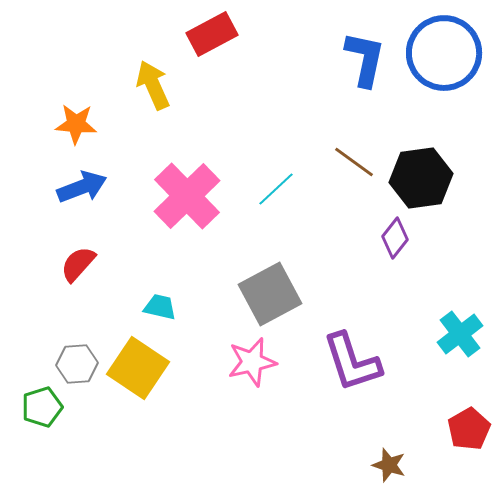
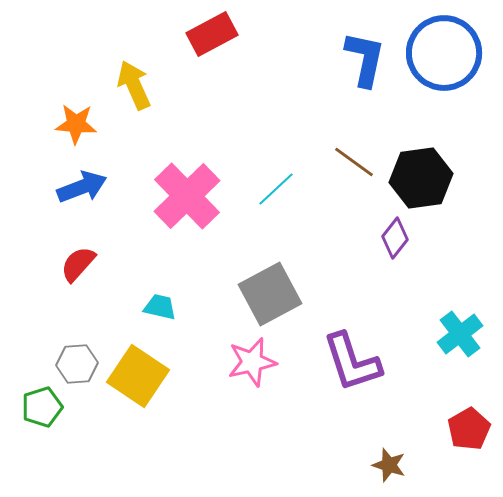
yellow arrow: moved 19 px left
yellow square: moved 8 px down
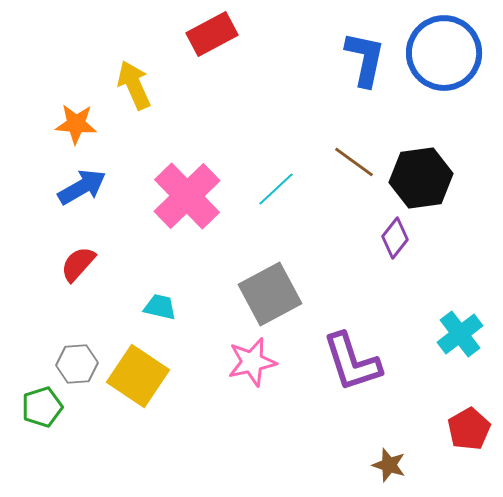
blue arrow: rotated 9 degrees counterclockwise
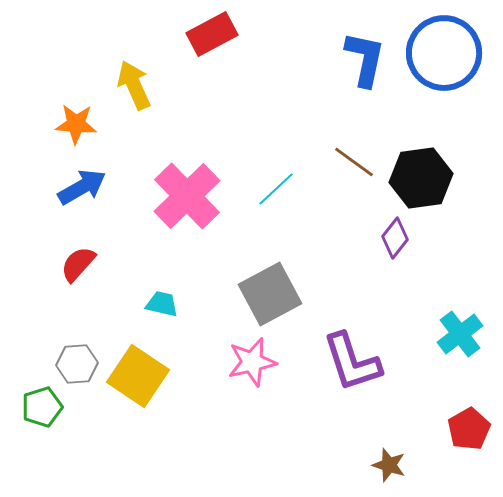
cyan trapezoid: moved 2 px right, 3 px up
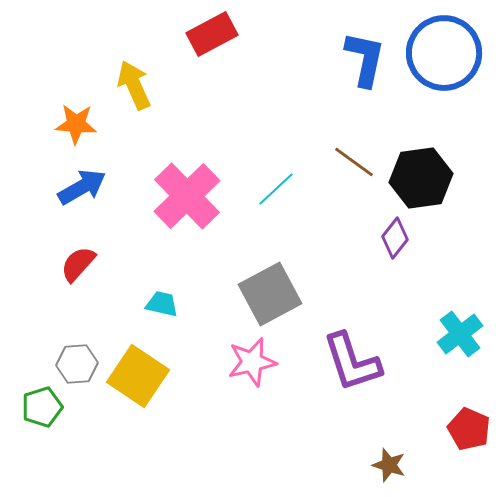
red pentagon: rotated 18 degrees counterclockwise
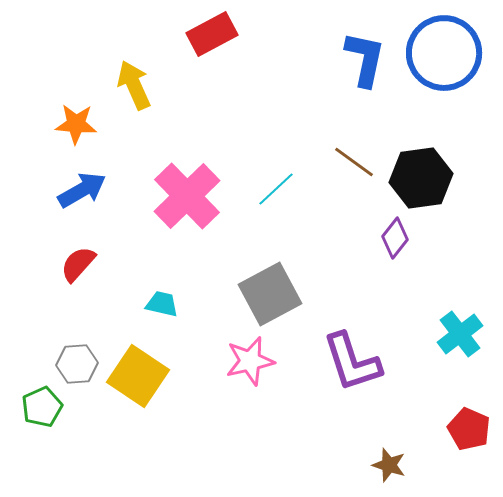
blue arrow: moved 3 px down
pink star: moved 2 px left, 1 px up
green pentagon: rotated 6 degrees counterclockwise
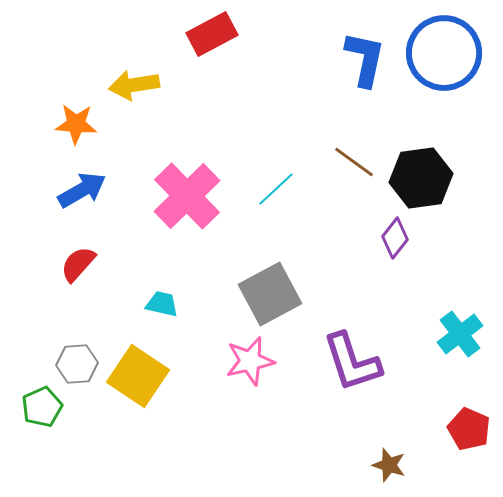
yellow arrow: rotated 75 degrees counterclockwise
